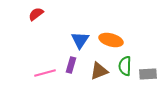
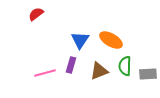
orange ellipse: rotated 15 degrees clockwise
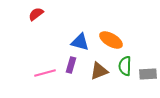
blue triangle: moved 2 px down; rotated 48 degrees counterclockwise
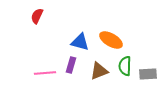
red semicircle: moved 1 px right, 2 px down; rotated 28 degrees counterclockwise
pink line: rotated 10 degrees clockwise
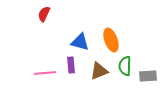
red semicircle: moved 7 px right, 2 px up
orange ellipse: rotated 40 degrees clockwise
purple rectangle: rotated 21 degrees counterclockwise
gray rectangle: moved 2 px down
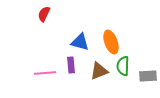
orange ellipse: moved 2 px down
green semicircle: moved 2 px left
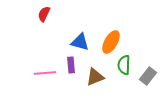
orange ellipse: rotated 50 degrees clockwise
green semicircle: moved 1 px right, 1 px up
brown triangle: moved 4 px left, 6 px down
gray rectangle: rotated 48 degrees counterclockwise
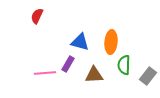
red semicircle: moved 7 px left, 2 px down
orange ellipse: rotated 25 degrees counterclockwise
purple rectangle: moved 3 px left, 1 px up; rotated 35 degrees clockwise
brown triangle: moved 1 px left, 2 px up; rotated 18 degrees clockwise
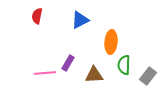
red semicircle: rotated 14 degrees counterclockwise
blue triangle: moved 22 px up; rotated 42 degrees counterclockwise
purple rectangle: moved 1 px up
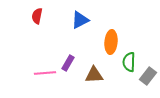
green semicircle: moved 5 px right, 3 px up
